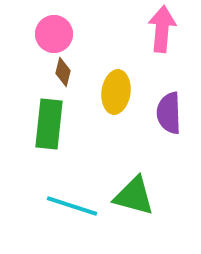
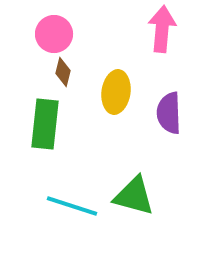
green rectangle: moved 4 px left
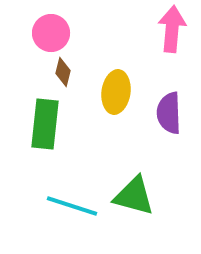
pink arrow: moved 10 px right
pink circle: moved 3 px left, 1 px up
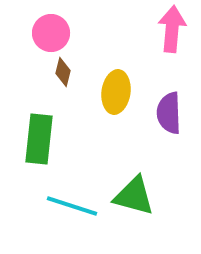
green rectangle: moved 6 px left, 15 px down
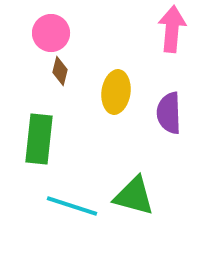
brown diamond: moved 3 px left, 1 px up
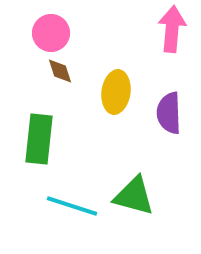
brown diamond: rotated 32 degrees counterclockwise
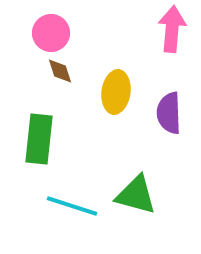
green triangle: moved 2 px right, 1 px up
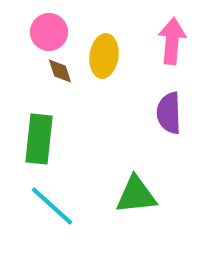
pink arrow: moved 12 px down
pink circle: moved 2 px left, 1 px up
yellow ellipse: moved 12 px left, 36 px up
green triangle: rotated 21 degrees counterclockwise
cyan line: moved 20 px left; rotated 24 degrees clockwise
